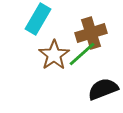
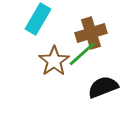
brown star: moved 6 px down
black semicircle: moved 2 px up
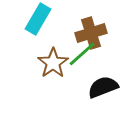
brown star: moved 1 px left, 2 px down
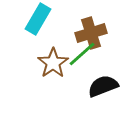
black semicircle: moved 1 px up
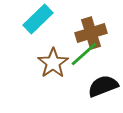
cyan rectangle: rotated 16 degrees clockwise
green line: moved 2 px right
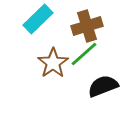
brown cross: moved 4 px left, 7 px up
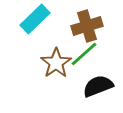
cyan rectangle: moved 3 px left
brown star: moved 3 px right
black semicircle: moved 5 px left
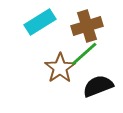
cyan rectangle: moved 5 px right, 3 px down; rotated 12 degrees clockwise
brown star: moved 4 px right, 5 px down
